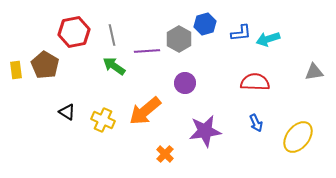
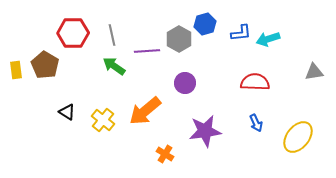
red hexagon: moved 1 px left, 1 px down; rotated 12 degrees clockwise
yellow cross: rotated 15 degrees clockwise
orange cross: rotated 12 degrees counterclockwise
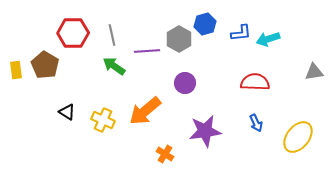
yellow cross: rotated 15 degrees counterclockwise
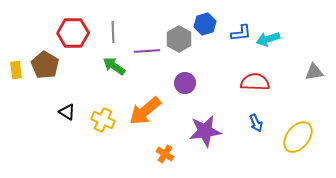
gray line: moved 1 px right, 3 px up; rotated 10 degrees clockwise
